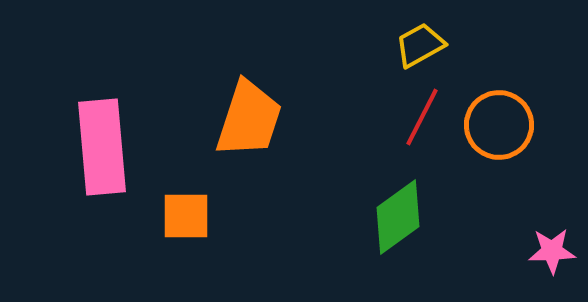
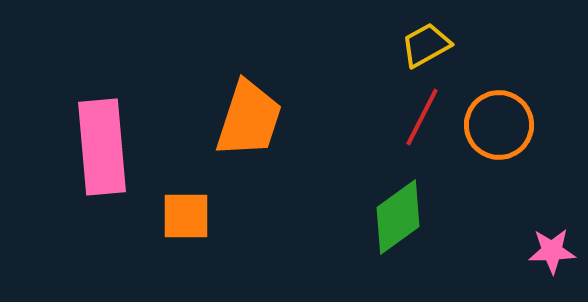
yellow trapezoid: moved 6 px right
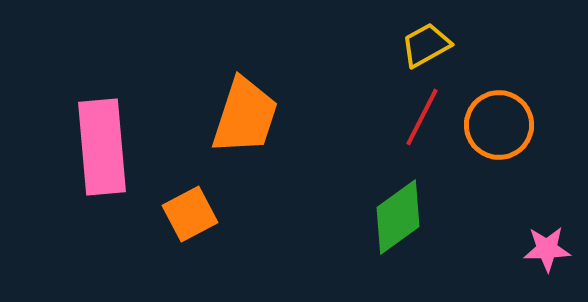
orange trapezoid: moved 4 px left, 3 px up
orange square: moved 4 px right, 2 px up; rotated 28 degrees counterclockwise
pink star: moved 5 px left, 2 px up
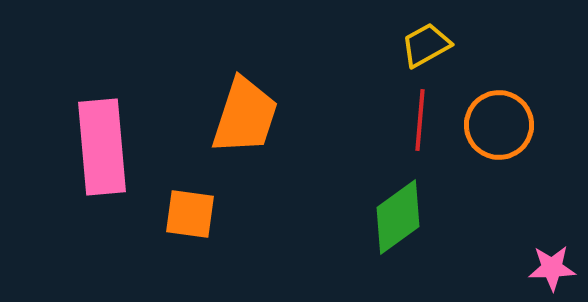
red line: moved 2 px left, 3 px down; rotated 22 degrees counterclockwise
orange square: rotated 36 degrees clockwise
pink star: moved 5 px right, 19 px down
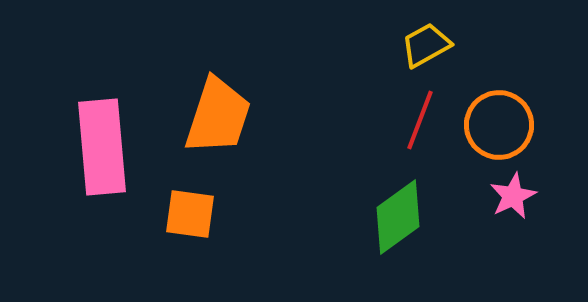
orange trapezoid: moved 27 px left
red line: rotated 16 degrees clockwise
pink star: moved 39 px left, 72 px up; rotated 24 degrees counterclockwise
